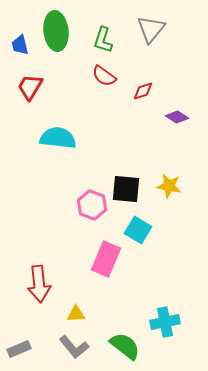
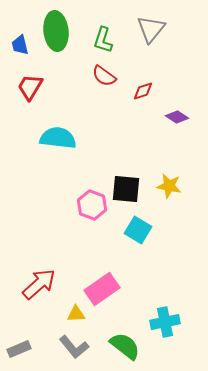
pink rectangle: moved 4 px left, 30 px down; rotated 32 degrees clockwise
red arrow: rotated 126 degrees counterclockwise
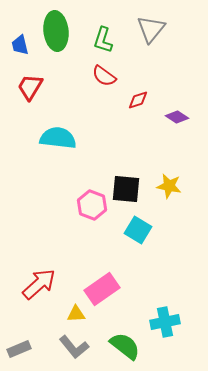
red diamond: moved 5 px left, 9 px down
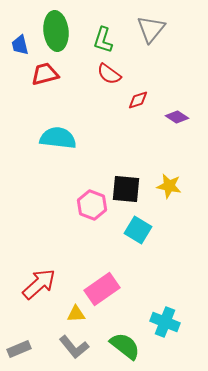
red semicircle: moved 5 px right, 2 px up
red trapezoid: moved 15 px right, 13 px up; rotated 44 degrees clockwise
cyan cross: rotated 32 degrees clockwise
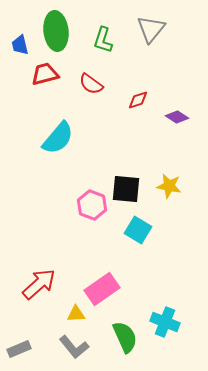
red semicircle: moved 18 px left, 10 px down
cyan semicircle: rotated 123 degrees clockwise
green semicircle: moved 9 px up; rotated 28 degrees clockwise
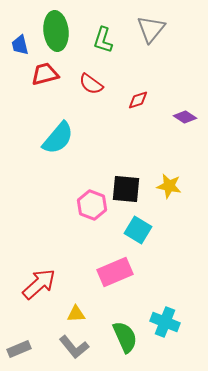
purple diamond: moved 8 px right
pink rectangle: moved 13 px right, 17 px up; rotated 12 degrees clockwise
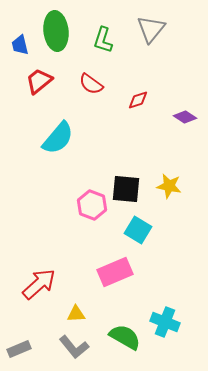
red trapezoid: moved 6 px left, 7 px down; rotated 24 degrees counterclockwise
green semicircle: rotated 36 degrees counterclockwise
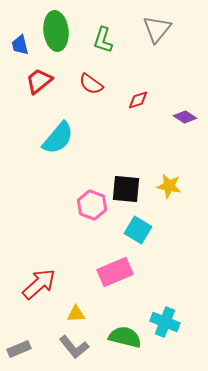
gray triangle: moved 6 px right
green semicircle: rotated 16 degrees counterclockwise
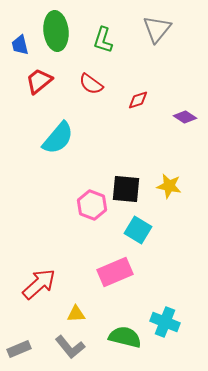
gray L-shape: moved 4 px left
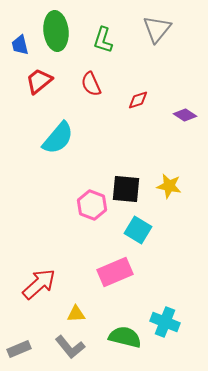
red semicircle: rotated 30 degrees clockwise
purple diamond: moved 2 px up
